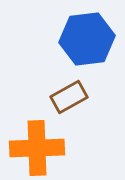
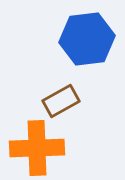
brown rectangle: moved 8 px left, 4 px down
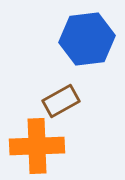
orange cross: moved 2 px up
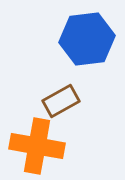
orange cross: rotated 12 degrees clockwise
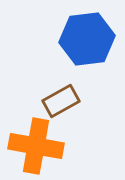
orange cross: moved 1 px left
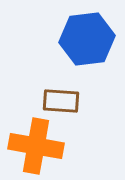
brown rectangle: rotated 33 degrees clockwise
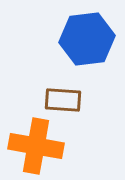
brown rectangle: moved 2 px right, 1 px up
